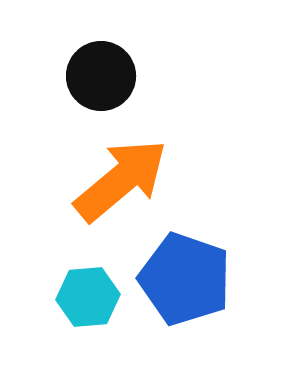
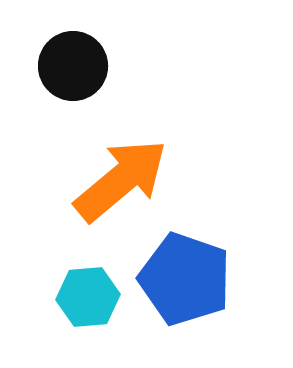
black circle: moved 28 px left, 10 px up
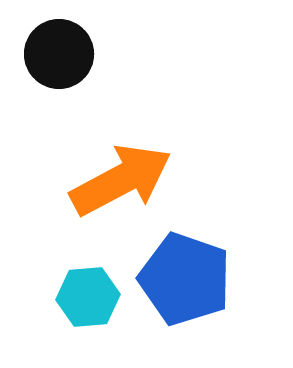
black circle: moved 14 px left, 12 px up
orange arrow: rotated 12 degrees clockwise
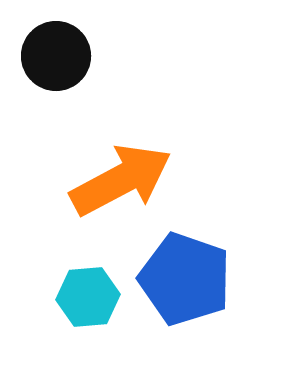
black circle: moved 3 px left, 2 px down
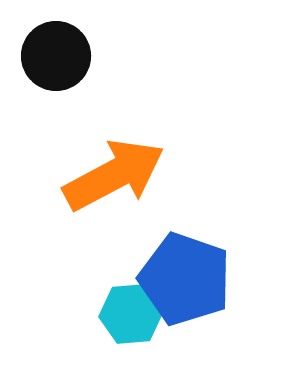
orange arrow: moved 7 px left, 5 px up
cyan hexagon: moved 43 px right, 17 px down
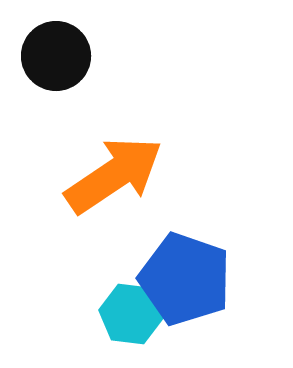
orange arrow: rotated 6 degrees counterclockwise
cyan hexagon: rotated 12 degrees clockwise
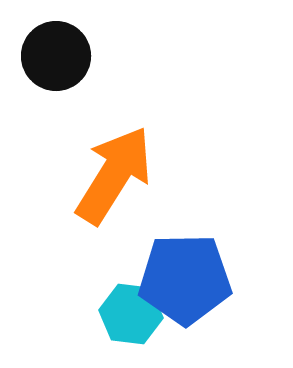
orange arrow: rotated 24 degrees counterclockwise
blue pentagon: rotated 20 degrees counterclockwise
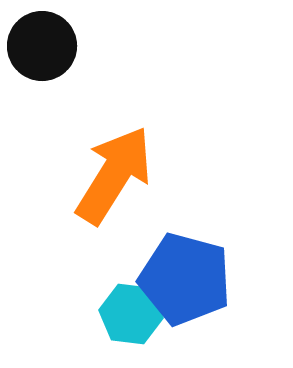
black circle: moved 14 px left, 10 px up
blue pentagon: rotated 16 degrees clockwise
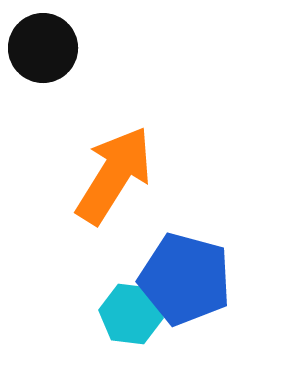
black circle: moved 1 px right, 2 px down
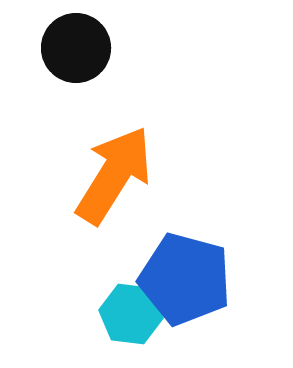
black circle: moved 33 px right
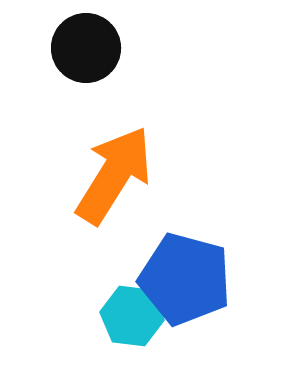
black circle: moved 10 px right
cyan hexagon: moved 1 px right, 2 px down
